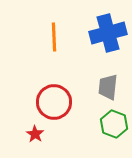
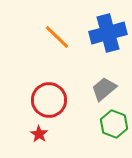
orange line: moved 3 px right; rotated 44 degrees counterclockwise
gray trapezoid: moved 4 px left, 2 px down; rotated 44 degrees clockwise
red circle: moved 5 px left, 2 px up
red star: moved 4 px right
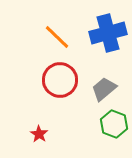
red circle: moved 11 px right, 20 px up
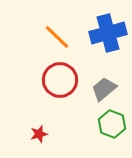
green hexagon: moved 2 px left
red star: rotated 24 degrees clockwise
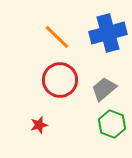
red star: moved 9 px up
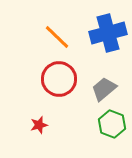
red circle: moved 1 px left, 1 px up
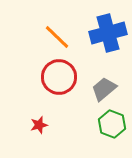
red circle: moved 2 px up
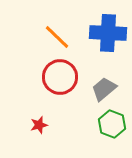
blue cross: rotated 18 degrees clockwise
red circle: moved 1 px right
